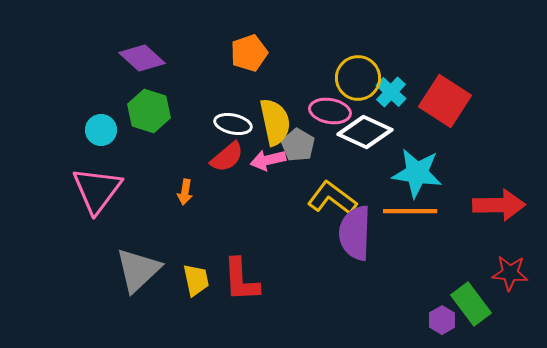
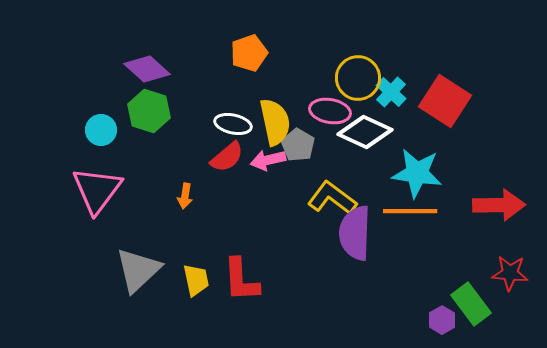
purple diamond: moved 5 px right, 11 px down
orange arrow: moved 4 px down
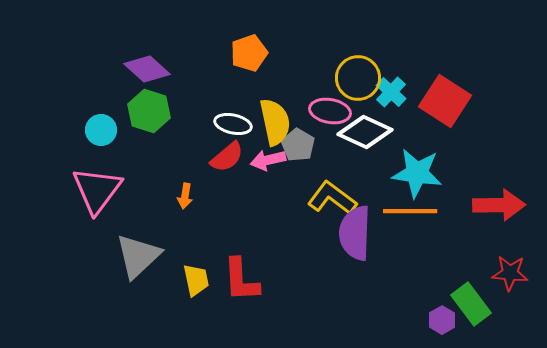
gray triangle: moved 14 px up
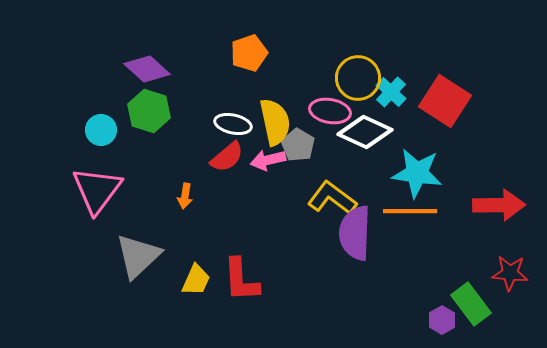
yellow trapezoid: rotated 36 degrees clockwise
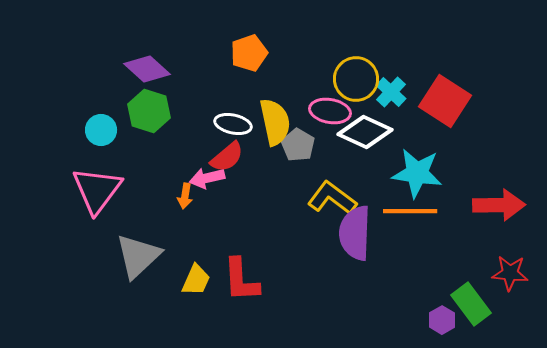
yellow circle: moved 2 px left, 1 px down
pink arrow: moved 61 px left, 18 px down
